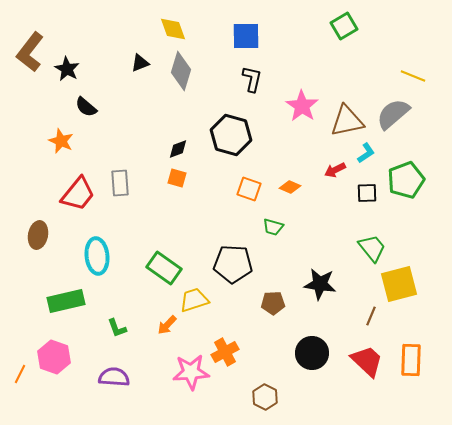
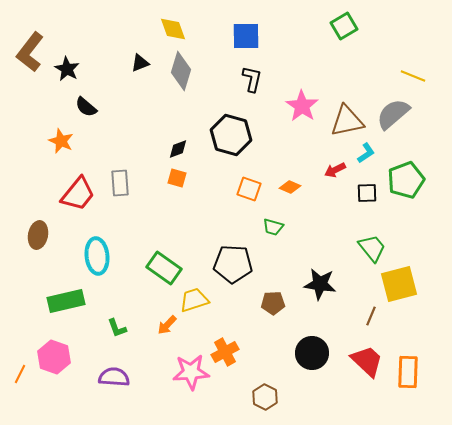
orange rectangle at (411, 360): moved 3 px left, 12 px down
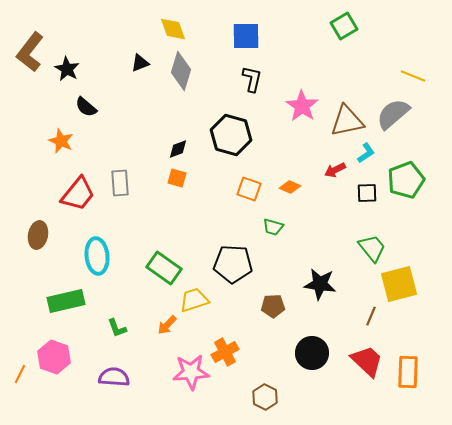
brown pentagon at (273, 303): moved 3 px down
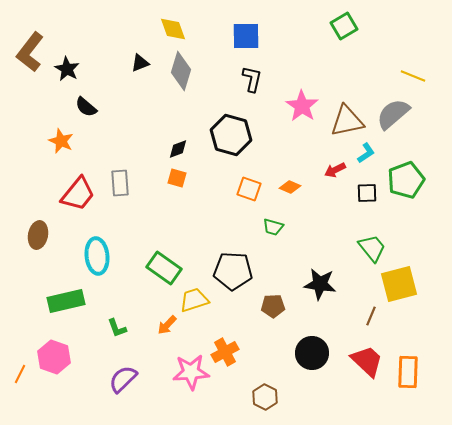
black pentagon at (233, 264): moved 7 px down
purple semicircle at (114, 377): moved 9 px right, 2 px down; rotated 48 degrees counterclockwise
